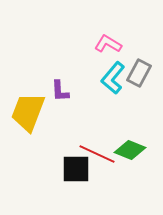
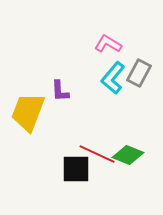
green diamond: moved 2 px left, 5 px down
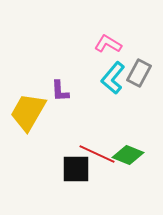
yellow trapezoid: rotated 9 degrees clockwise
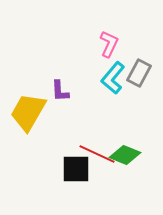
pink L-shape: moved 1 px right; rotated 84 degrees clockwise
green diamond: moved 3 px left
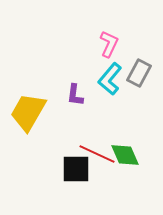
cyan L-shape: moved 3 px left, 1 px down
purple L-shape: moved 15 px right, 4 px down; rotated 10 degrees clockwise
green diamond: rotated 44 degrees clockwise
